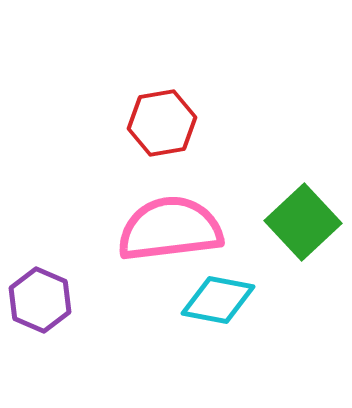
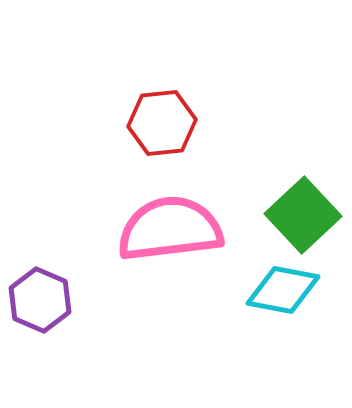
red hexagon: rotated 4 degrees clockwise
green square: moved 7 px up
cyan diamond: moved 65 px right, 10 px up
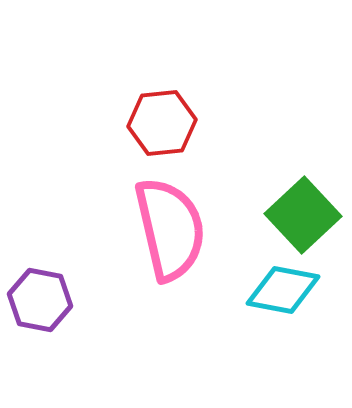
pink semicircle: rotated 84 degrees clockwise
purple hexagon: rotated 12 degrees counterclockwise
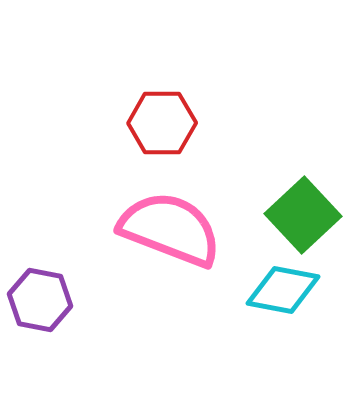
red hexagon: rotated 6 degrees clockwise
pink semicircle: rotated 56 degrees counterclockwise
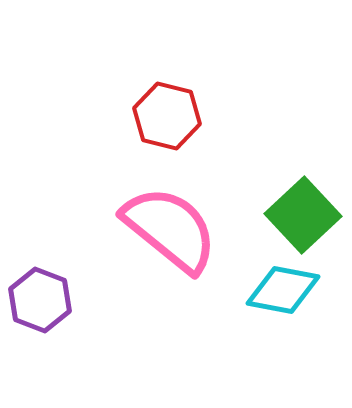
red hexagon: moved 5 px right, 7 px up; rotated 14 degrees clockwise
pink semicircle: rotated 18 degrees clockwise
purple hexagon: rotated 10 degrees clockwise
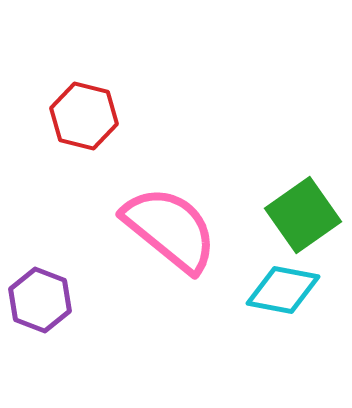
red hexagon: moved 83 px left
green square: rotated 8 degrees clockwise
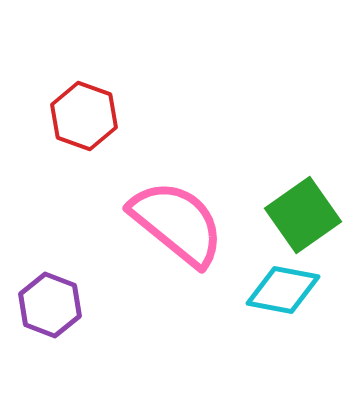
red hexagon: rotated 6 degrees clockwise
pink semicircle: moved 7 px right, 6 px up
purple hexagon: moved 10 px right, 5 px down
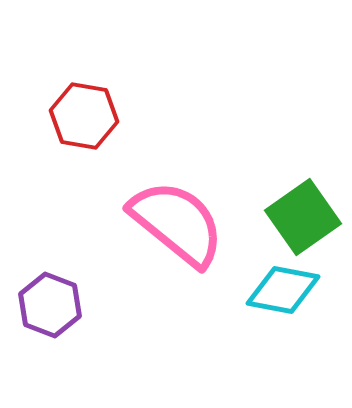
red hexagon: rotated 10 degrees counterclockwise
green square: moved 2 px down
